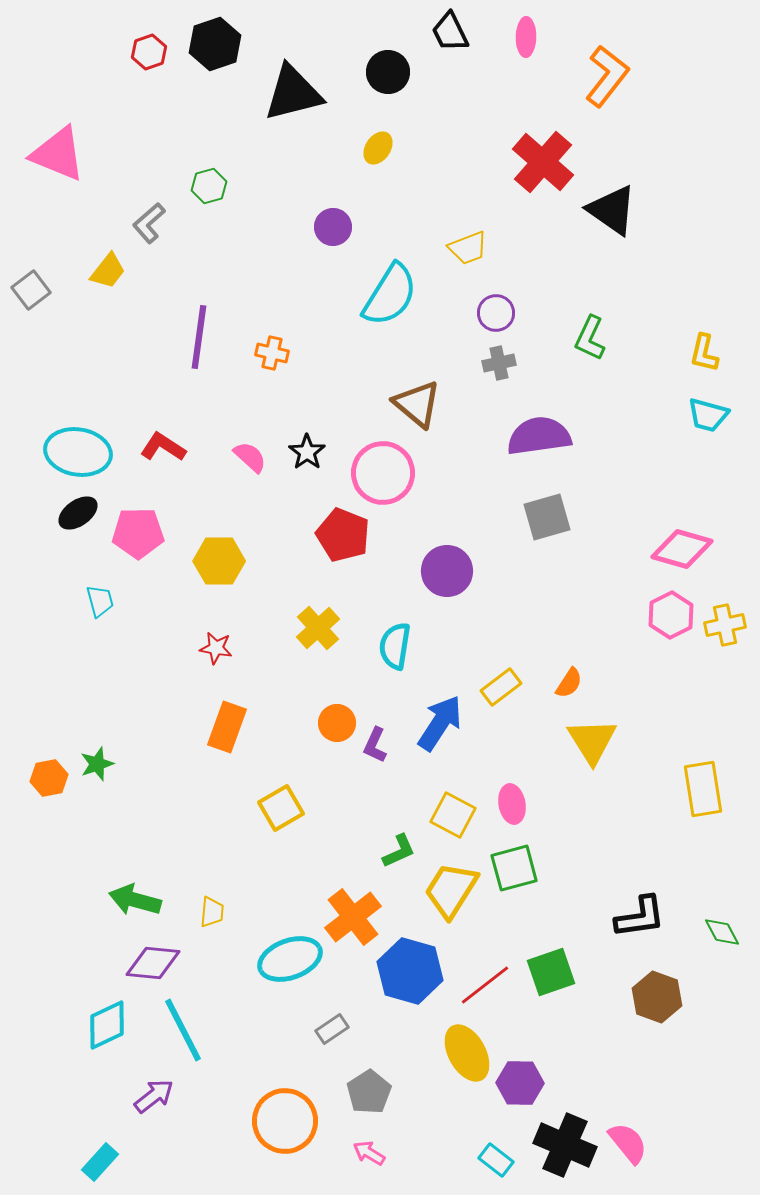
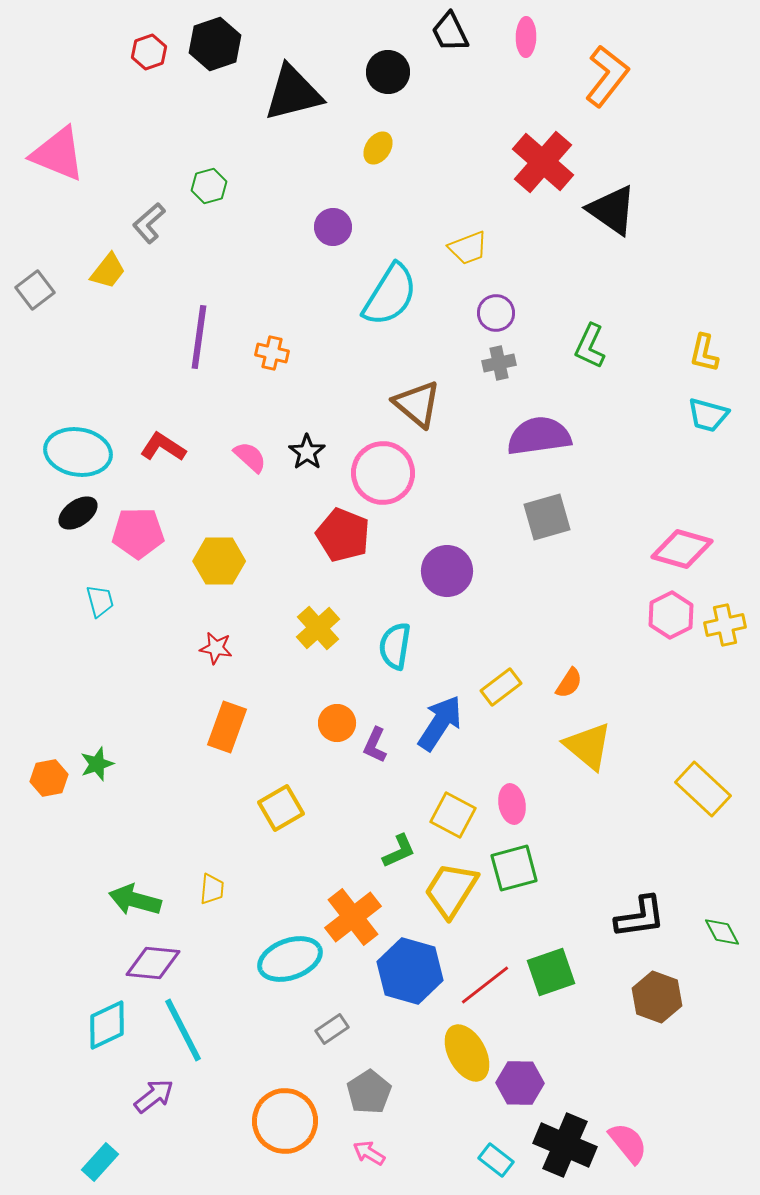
gray square at (31, 290): moved 4 px right
green L-shape at (590, 338): moved 8 px down
yellow triangle at (592, 741): moved 4 px left, 5 px down; rotated 18 degrees counterclockwise
yellow rectangle at (703, 789): rotated 38 degrees counterclockwise
yellow trapezoid at (212, 912): moved 23 px up
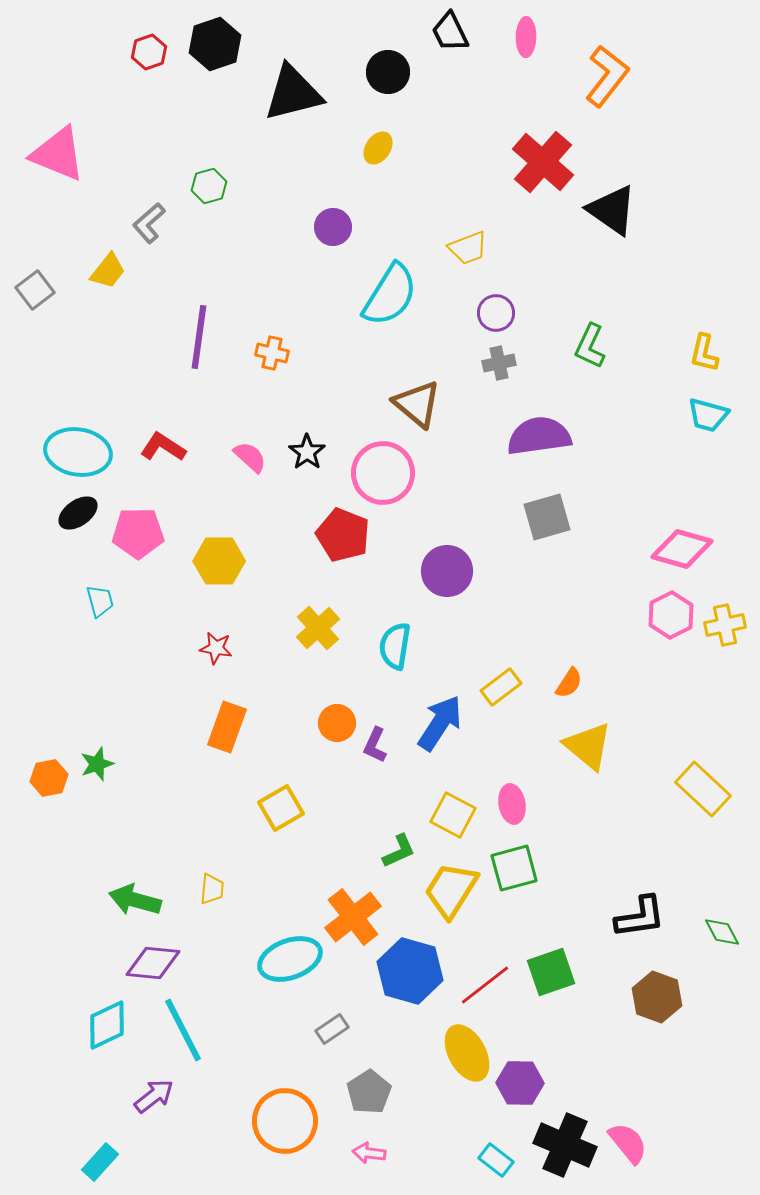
pink arrow at (369, 1153): rotated 24 degrees counterclockwise
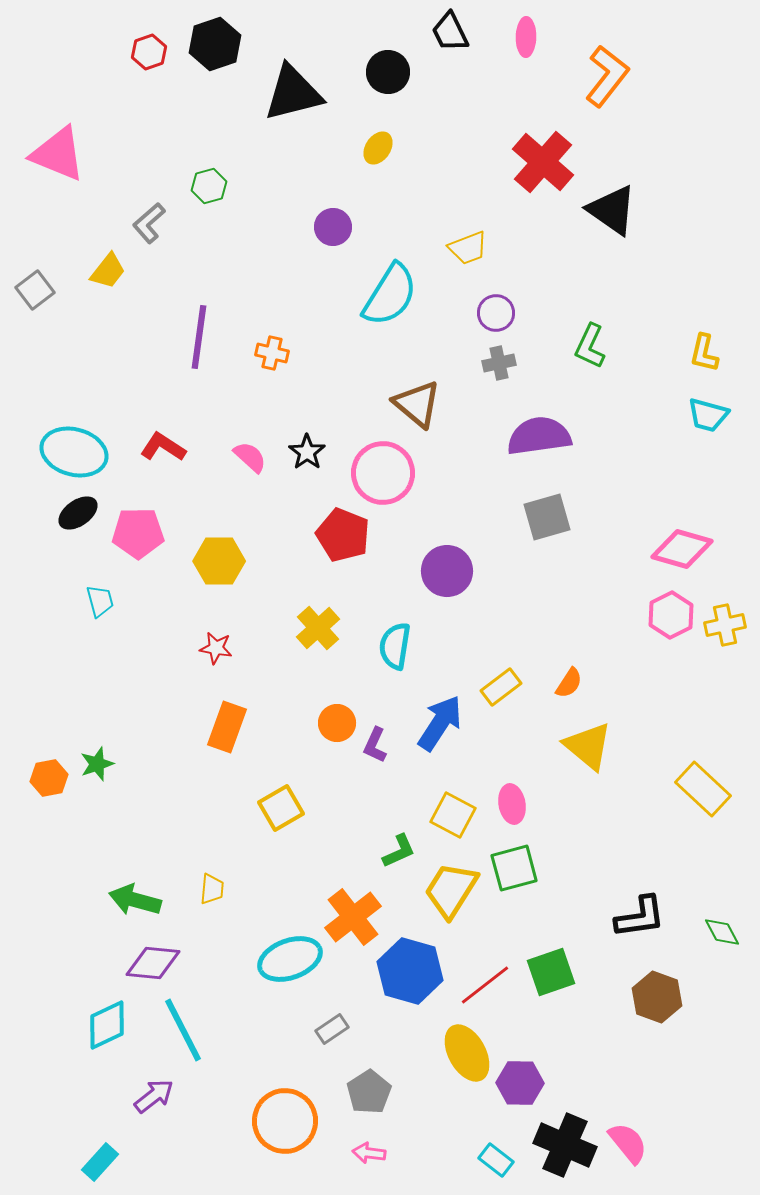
cyan ellipse at (78, 452): moved 4 px left; rotated 6 degrees clockwise
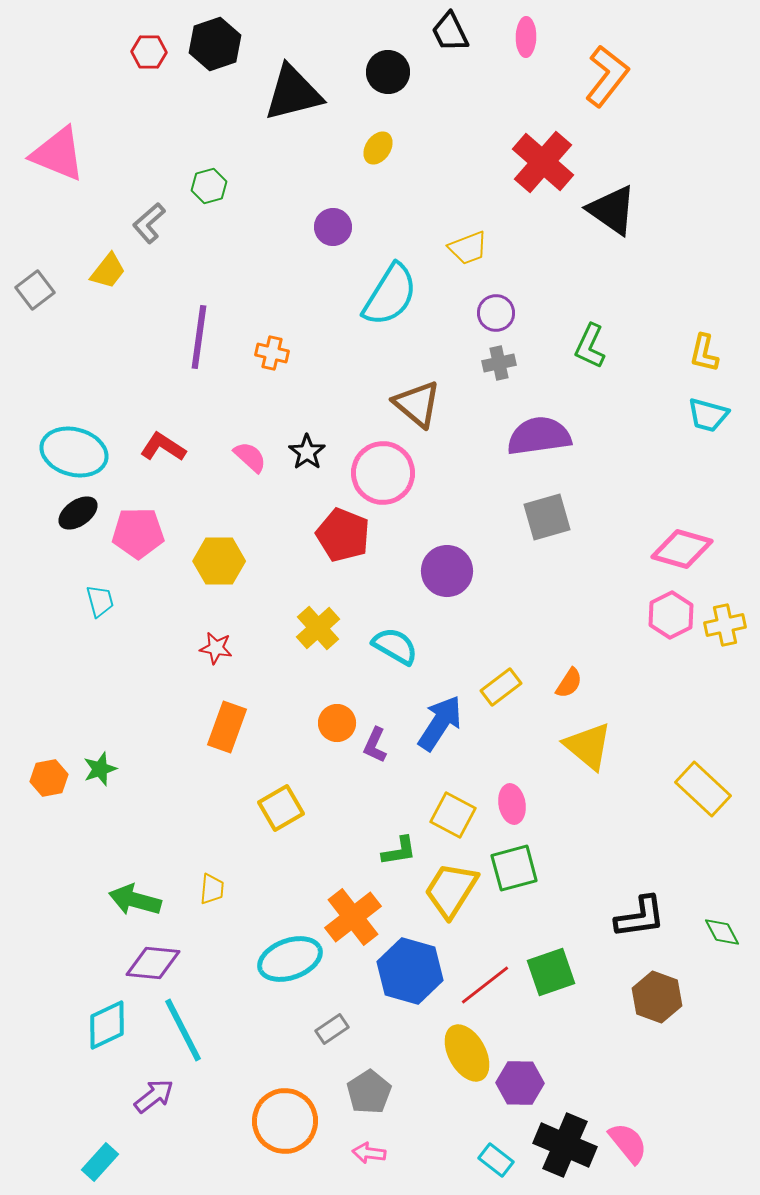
red hexagon at (149, 52): rotated 20 degrees clockwise
cyan semicircle at (395, 646): rotated 111 degrees clockwise
green star at (97, 764): moved 3 px right, 5 px down
green L-shape at (399, 851): rotated 15 degrees clockwise
